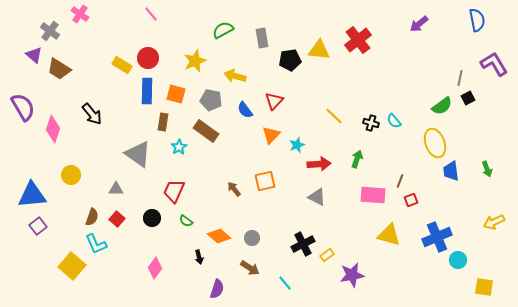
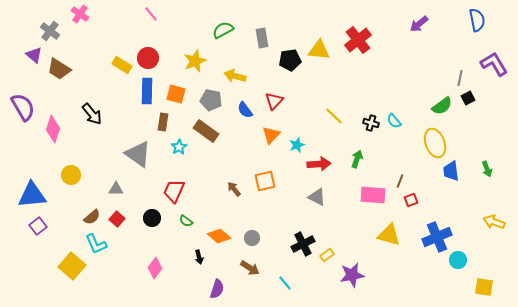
brown semicircle at (92, 217): rotated 30 degrees clockwise
yellow arrow at (494, 222): rotated 45 degrees clockwise
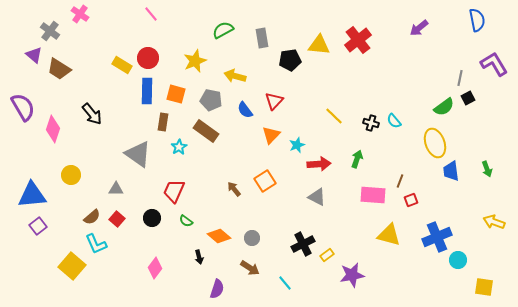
purple arrow at (419, 24): moved 4 px down
yellow triangle at (319, 50): moved 5 px up
green semicircle at (442, 106): moved 2 px right, 1 px down
orange square at (265, 181): rotated 20 degrees counterclockwise
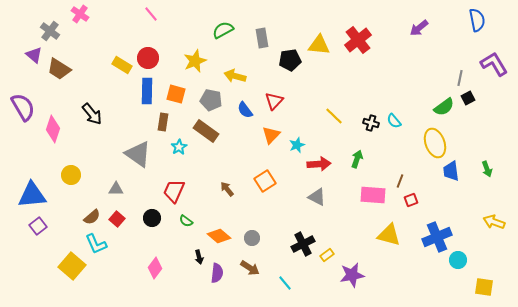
brown arrow at (234, 189): moved 7 px left
purple semicircle at (217, 289): moved 16 px up; rotated 12 degrees counterclockwise
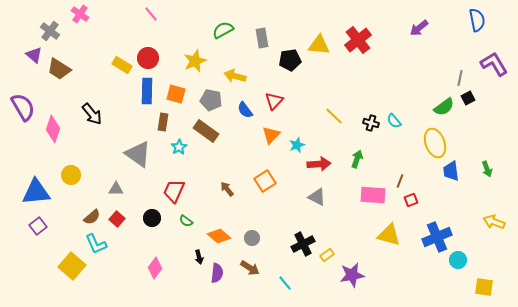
blue triangle at (32, 195): moved 4 px right, 3 px up
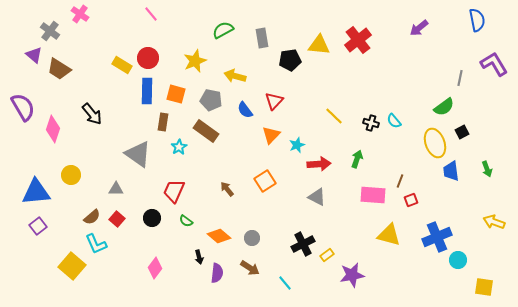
black square at (468, 98): moved 6 px left, 34 px down
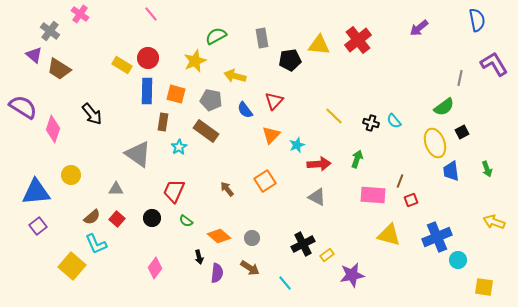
green semicircle at (223, 30): moved 7 px left, 6 px down
purple semicircle at (23, 107): rotated 28 degrees counterclockwise
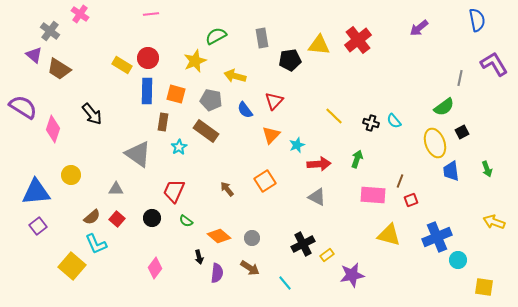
pink line at (151, 14): rotated 56 degrees counterclockwise
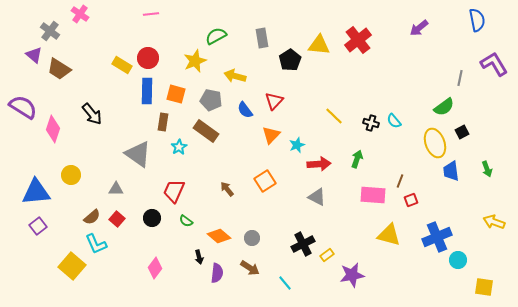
black pentagon at (290, 60): rotated 25 degrees counterclockwise
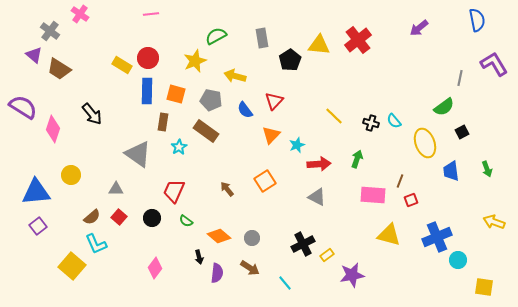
yellow ellipse at (435, 143): moved 10 px left
red square at (117, 219): moved 2 px right, 2 px up
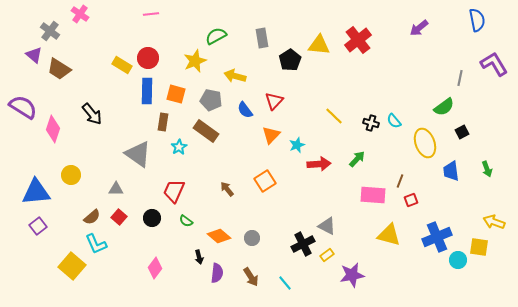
green arrow at (357, 159): rotated 24 degrees clockwise
gray triangle at (317, 197): moved 10 px right, 29 px down
brown arrow at (250, 268): moved 1 px right, 9 px down; rotated 24 degrees clockwise
yellow square at (484, 287): moved 5 px left, 40 px up
